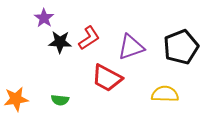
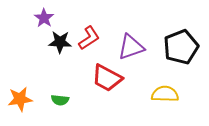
orange star: moved 4 px right
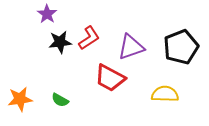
purple star: moved 3 px right, 4 px up
black star: rotated 10 degrees counterclockwise
red trapezoid: moved 3 px right
green semicircle: rotated 24 degrees clockwise
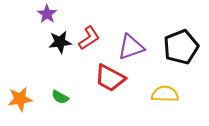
green semicircle: moved 3 px up
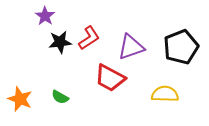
purple star: moved 2 px left, 2 px down
orange star: rotated 30 degrees clockwise
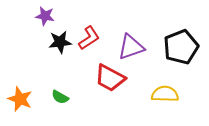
purple star: rotated 24 degrees counterclockwise
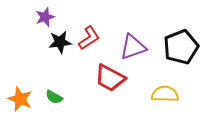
purple star: moved 1 px down; rotated 30 degrees counterclockwise
purple triangle: moved 2 px right
green semicircle: moved 6 px left
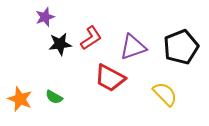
red L-shape: moved 2 px right
black star: moved 2 px down
yellow semicircle: rotated 44 degrees clockwise
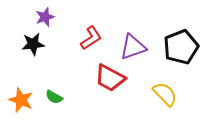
black star: moved 27 px left
orange star: moved 1 px right, 1 px down
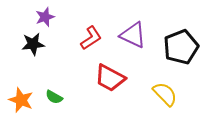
purple triangle: moved 12 px up; rotated 44 degrees clockwise
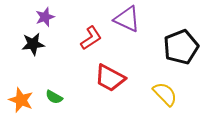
purple triangle: moved 6 px left, 16 px up
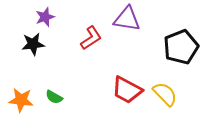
purple triangle: rotated 16 degrees counterclockwise
red trapezoid: moved 17 px right, 12 px down
orange star: rotated 15 degrees counterclockwise
